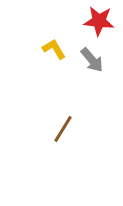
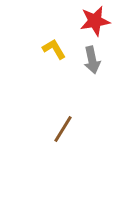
red star: moved 4 px left; rotated 16 degrees counterclockwise
gray arrow: rotated 28 degrees clockwise
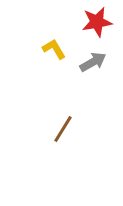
red star: moved 2 px right, 1 px down
gray arrow: moved 1 px right, 2 px down; rotated 108 degrees counterclockwise
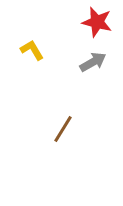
red star: rotated 24 degrees clockwise
yellow L-shape: moved 22 px left, 1 px down
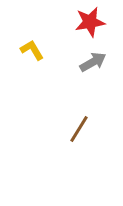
red star: moved 7 px left; rotated 24 degrees counterclockwise
brown line: moved 16 px right
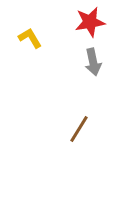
yellow L-shape: moved 2 px left, 12 px up
gray arrow: rotated 108 degrees clockwise
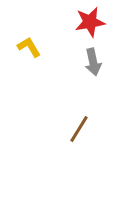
yellow L-shape: moved 1 px left, 9 px down
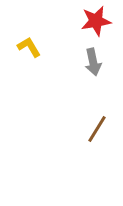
red star: moved 6 px right, 1 px up
brown line: moved 18 px right
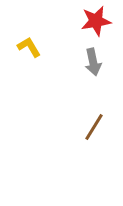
brown line: moved 3 px left, 2 px up
